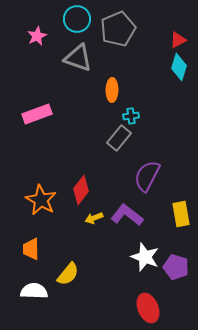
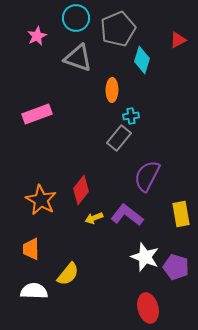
cyan circle: moved 1 px left, 1 px up
cyan diamond: moved 37 px left, 7 px up
red ellipse: rotated 8 degrees clockwise
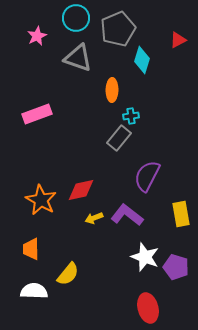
red diamond: rotated 40 degrees clockwise
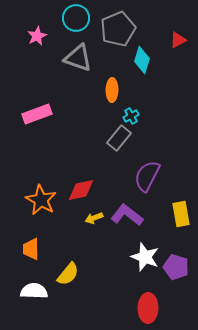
cyan cross: rotated 21 degrees counterclockwise
red ellipse: rotated 16 degrees clockwise
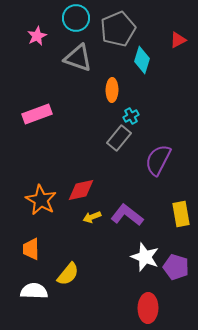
purple semicircle: moved 11 px right, 16 px up
yellow arrow: moved 2 px left, 1 px up
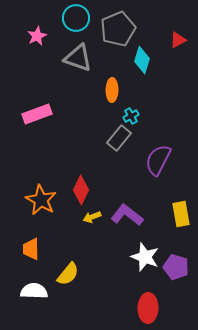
red diamond: rotated 52 degrees counterclockwise
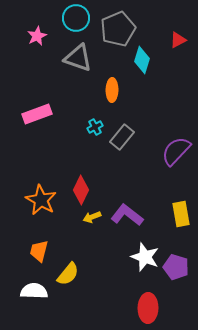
cyan cross: moved 36 px left, 11 px down
gray rectangle: moved 3 px right, 1 px up
purple semicircle: moved 18 px right, 9 px up; rotated 16 degrees clockwise
orange trapezoid: moved 8 px right, 2 px down; rotated 15 degrees clockwise
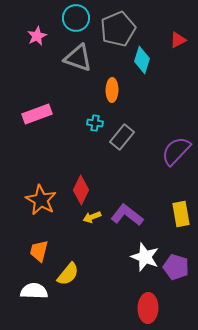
cyan cross: moved 4 px up; rotated 35 degrees clockwise
